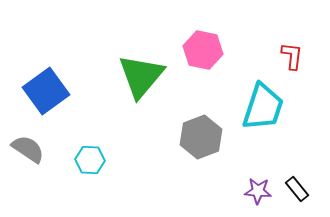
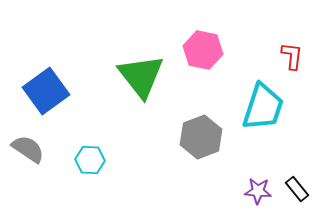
green triangle: rotated 18 degrees counterclockwise
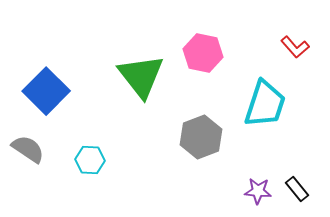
pink hexagon: moved 3 px down
red L-shape: moved 3 px right, 9 px up; rotated 132 degrees clockwise
blue square: rotated 9 degrees counterclockwise
cyan trapezoid: moved 2 px right, 3 px up
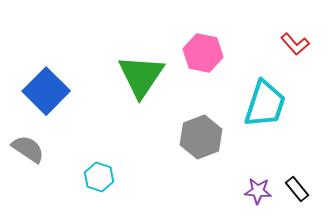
red L-shape: moved 3 px up
green triangle: rotated 12 degrees clockwise
cyan hexagon: moved 9 px right, 17 px down; rotated 16 degrees clockwise
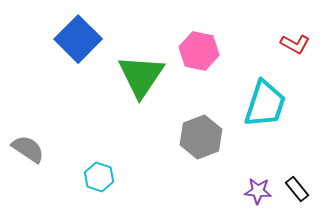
red L-shape: rotated 20 degrees counterclockwise
pink hexagon: moved 4 px left, 2 px up
blue square: moved 32 px right, 52 px up
